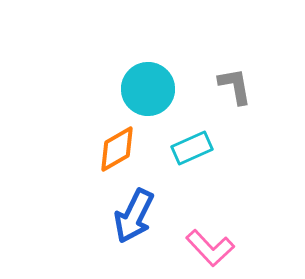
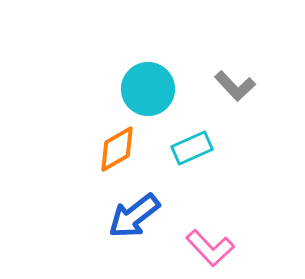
gray L-shape: rotated 147 degrees clockwise
blue arrow: rotated 26 degrees clockwise
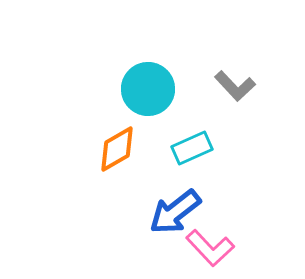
blue arrow: moved 41 px right, 4 px up
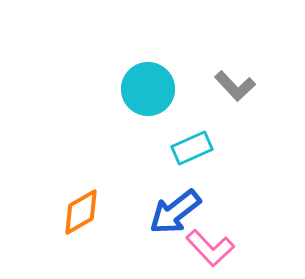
orange diamond: moved 36 px left, 63 px down
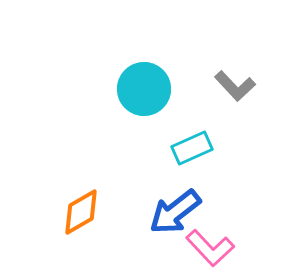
cyan circle: moved 4 px left
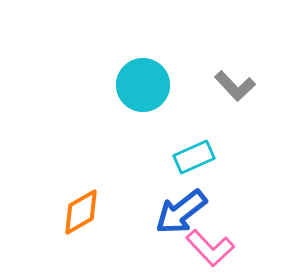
cyan circle: moved 1 px left, 4 px up
cyan rectangle: moved 2 px right, 9 px down
blue arrow: moved 6 px right
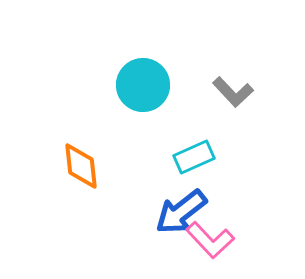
gray L-shape: moved 2 px left, 6 px down
orange diamond: moved 46 px up; rotated 66 degrees counterclockwise
pink L-shape: moved 8 px up
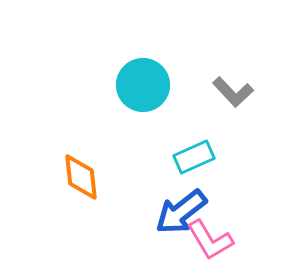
orange diamond: moved 11 px down
pink L-shape: rotated 12 degrees clockwise
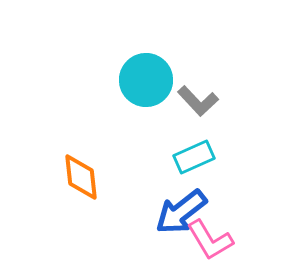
cyan circle: moved 3 px right, 5 px up
gray L-shape: moved 35 px left, 9 px down
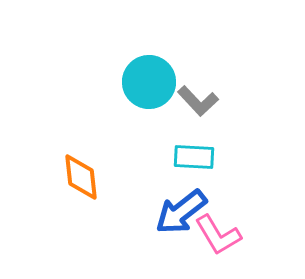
cyan circle: moved 3 px right, 2 px down
cyan rectangle: rotated 27 degrees clockwise
pink L-shape: moved 8 px right, 5 px up
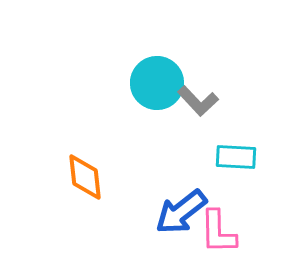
cyan circle: moved 8 px right, 1 px down
cyan rectangle: moved 42 px right
orange diamond: moved 4 px right
pink L-shape: moved 3 px up; rotated 30 degrees clockwise
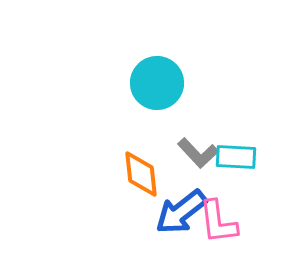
gray L-shape: moved 52 px down
orange diamond: moved 56 px right, 3 px up
pink L-shape: moved 10 px up; rotated 6 degrees counterclockwise
